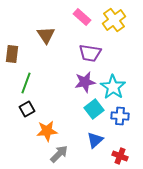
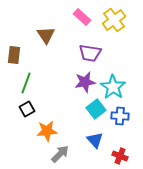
brown rectangle: moved 2 px right, 1 px down
cyan square: moved 2 px right
blue triangle: rotated 30 degrees counterclockwise
gray arrow: moved 1 px right
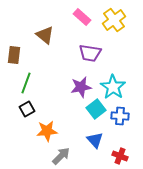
brown triangle: moved 1 px left; rotated 18 degrees counterclockwise
purple star: moved 4 px left, 5 px down
gray arrow: moved 1 px right, 2 px down
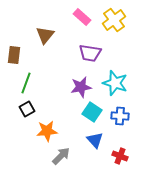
brown triangle: rotated 30 degrees clockwise
cyan star: moved 2 px right, 4 px up; rotated 15 degrees counterclockwise
cyan square: moved 4 px left, 3 px down; rotated 18 degrees counterclockwise
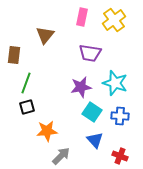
pink rectangle: rotated 60 degrees clockwise
black square: moved 2 px up; rotated 14 degrees clockwise
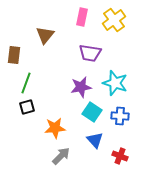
orange star: moved 8 px right, 3 px up
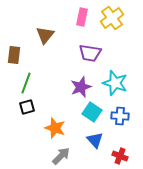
yellow cross: moved 2 px left, 2 px up
purple star: rotated 10 degrees counterclockwise
orange star: rotated 25 degrees clockwise
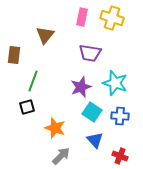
yellow cross: rotated 35 degrees counterclockwise
green line: moved 7 px right, 2 px up
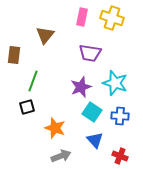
gray arrow: rotated 24 degrees clockwise
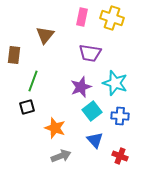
cyan square: moved 1 px up; rotated 18 degrees clockwise
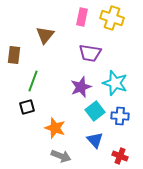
cyan square: moved 3 px right
gray arrow: rotated 42 degrees clockwise
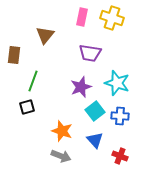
cyan star: moved 2 px right
orange star: moved 7 px right, 3 px down
